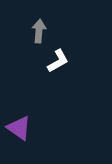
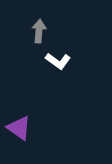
white L-shape: rotated 65 degrees clockwise
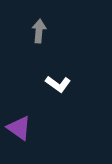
white L-shape: moved 23 px down
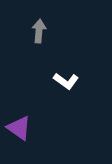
white L-shape: moved 8 px right, 3 px up
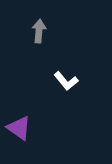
white L-shape: rotated 15 degrees clockwise
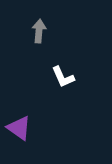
white L-shape: moved 3 px left, 4 px up; rotated 15 degrees clockwise
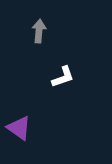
white L-shape: rotated 85 degrees counterclockwise
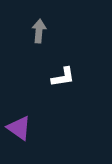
white L-shape: rotated 10 degrees clockwise
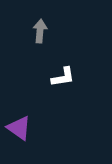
gray arrow: moved 1 px right
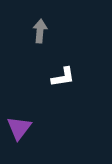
purple triangle: rotated 32 degrees clockwise
